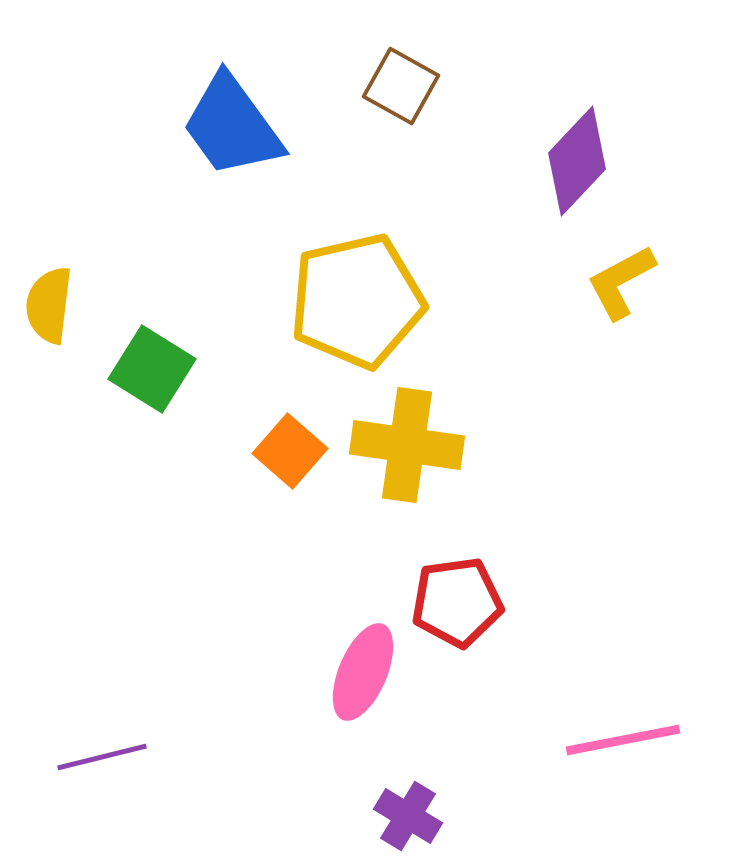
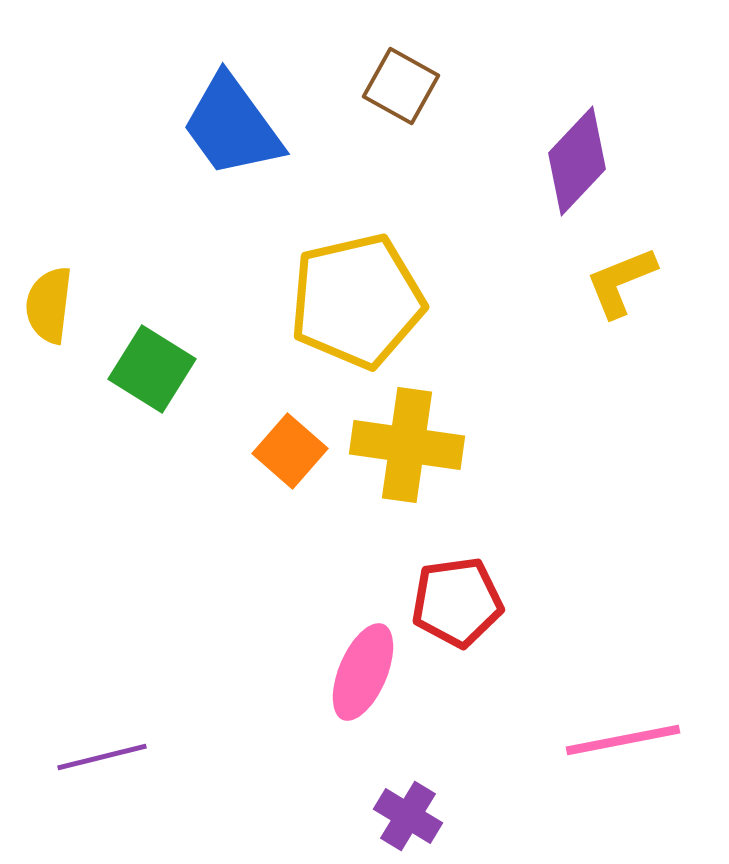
yellow L-shape: rotated 6 degrees clockwise
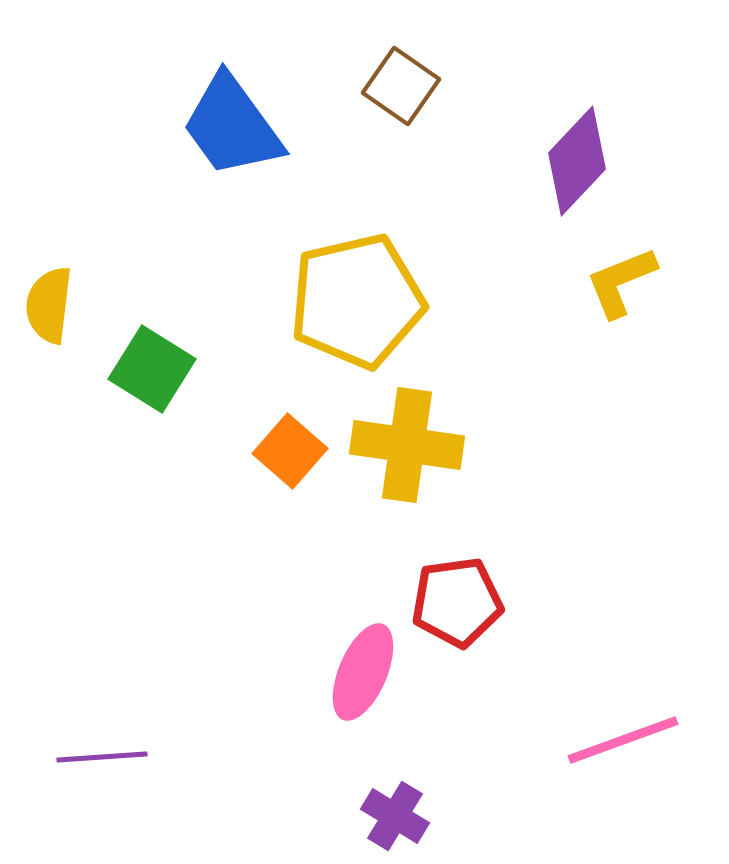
brown square: rotated 6 degrees clockwise
pink line: rotated 9 degrees counterclockwise
purple line: rotated 10 degrees clockwise
purple cross: moved 13 px left
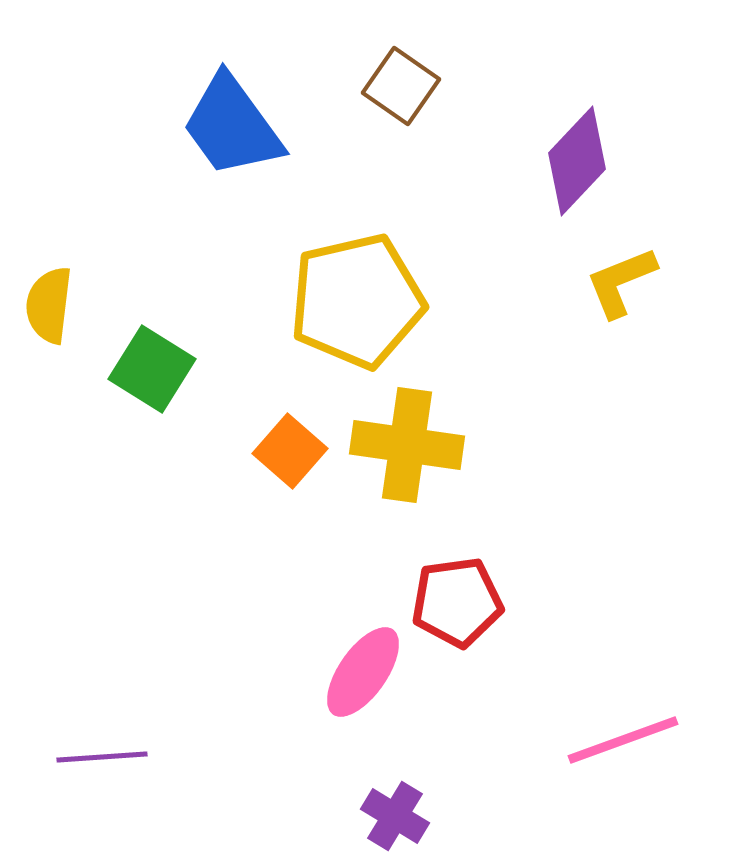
pink ellipse: rotated 12 degrees clockwise
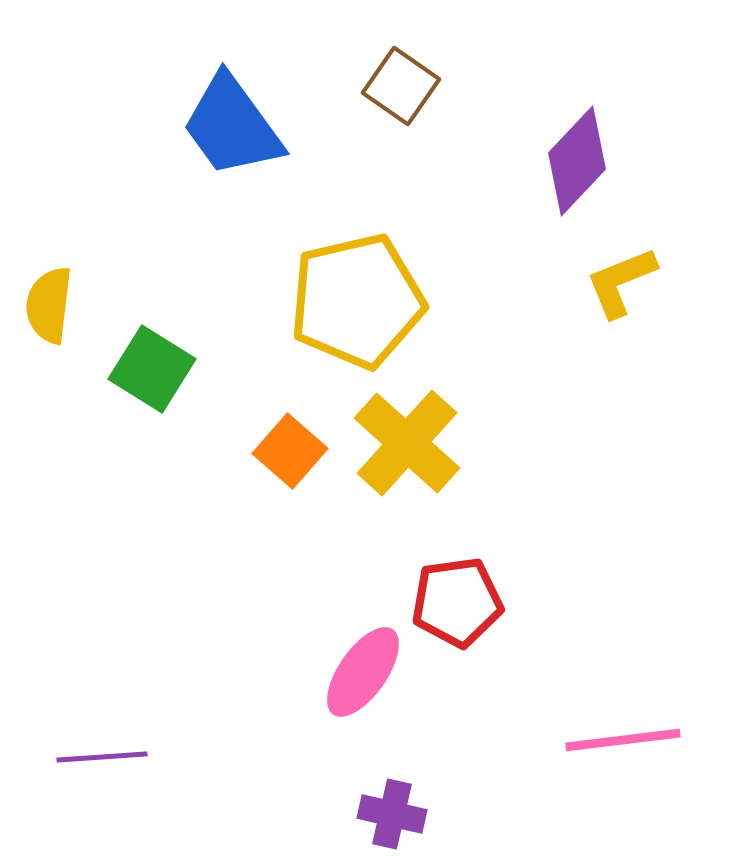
yellow cross: moved 2 px up; rotated 34 degrees clockwise
pink line: rotated 13 degrees clockwise
purple cross: moved 3 px left, 2 px up; rotated 18 degrees counterclockwise
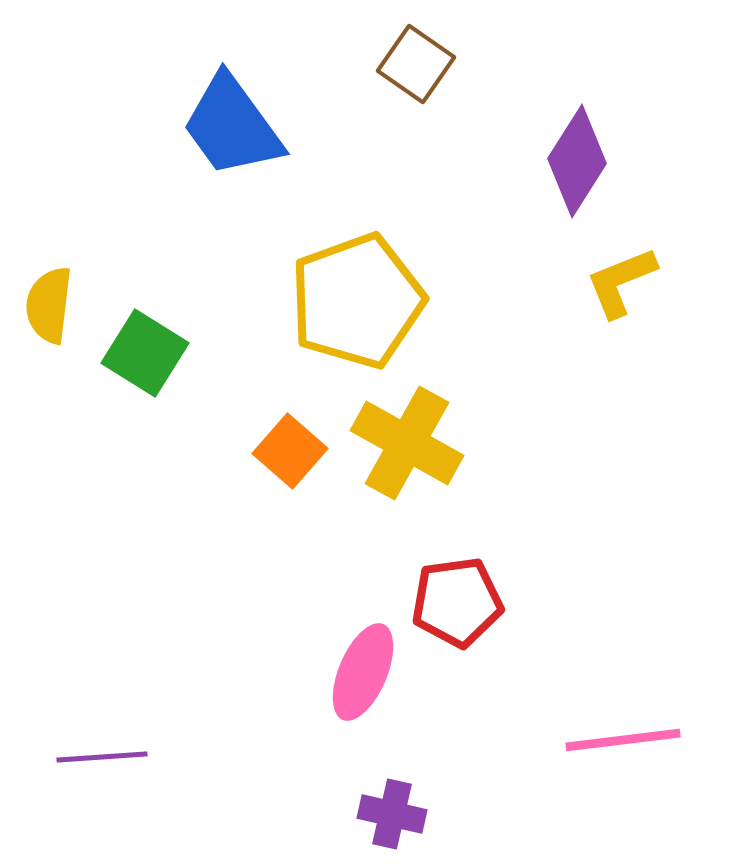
brown square: moved 15 px right, 22 px up
purple diamond: rotated 11 degrees counterclockwise
yellow pentagon: rotated 7 degrees counterclockwise
green square: moved 7 px left, 16 px up
yellow cross: rotated 13 degrees counterclockwise
pink ellipse: rotated 12 degrees counterclockwise
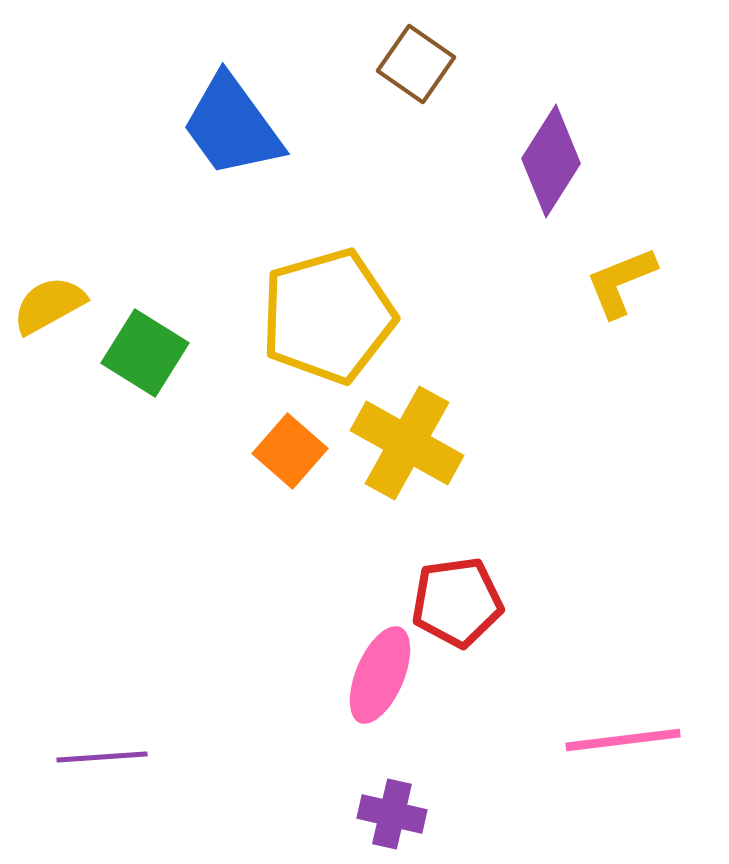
purple diamond: moved 26 px left
yellow pentagon: moved 29 px left, 15 px down; rotated 4 degrees clockwise
yellow semicircle: rotated 54 degrees clockwise
pink ellipse: moved 17 px right, 3 px down
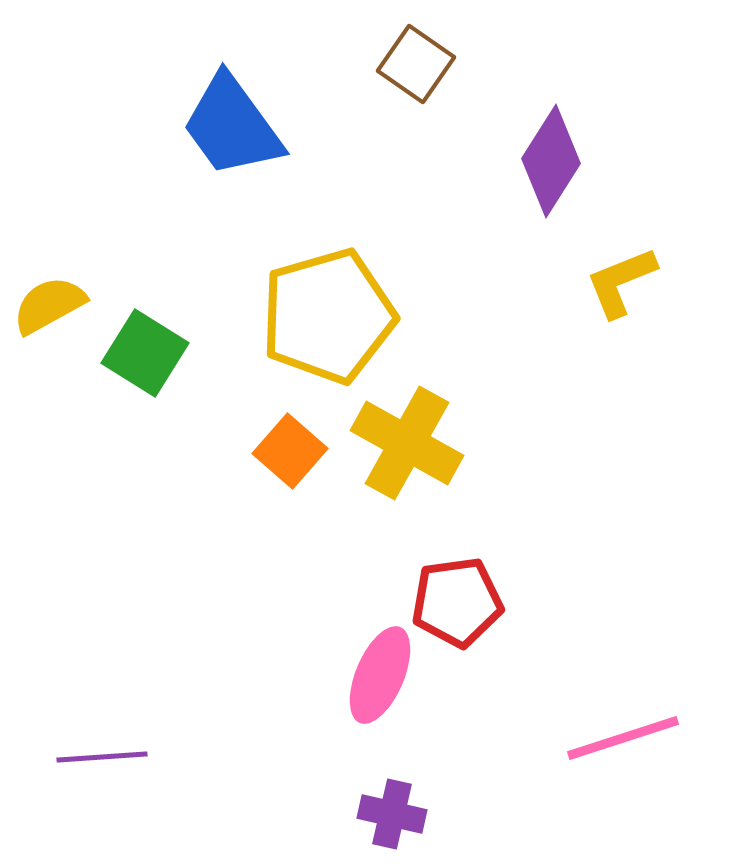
pink line: moved 2 px up; rotated 11 degrees counterclockwise
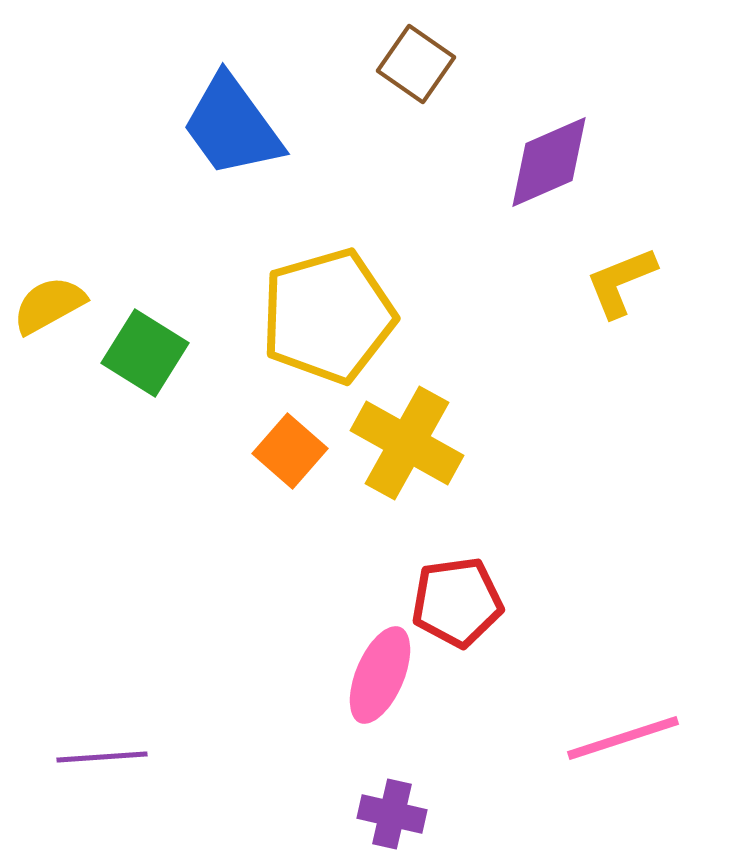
purple diamond: moved 2 px left, 1 px down; rotated 34 degrees clockwise
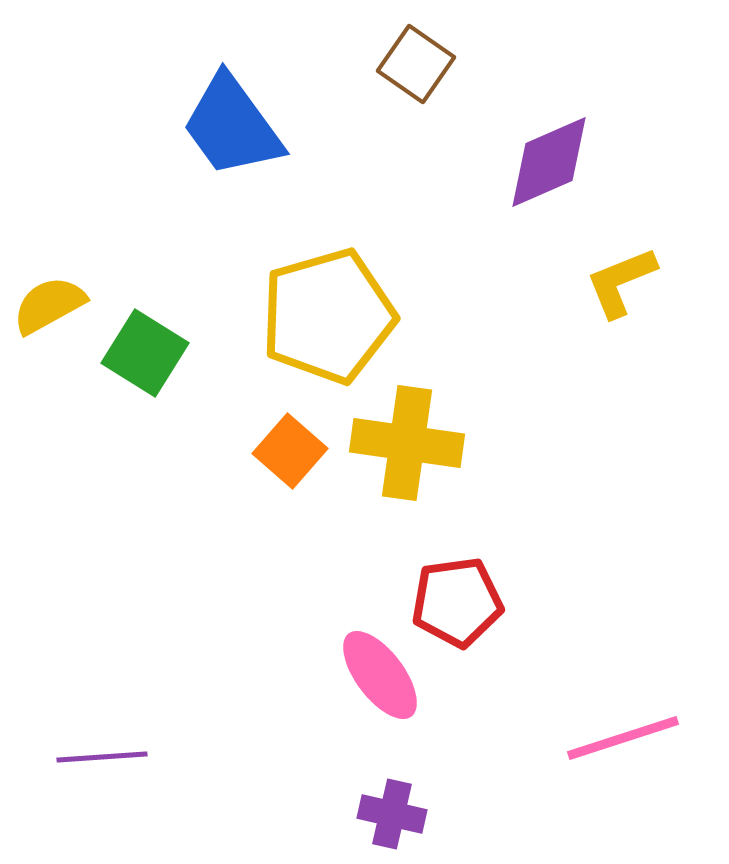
yellow cross: rotated 21 degrees counterclockwise
pink ellipse: rotated 60 degrees counterclockwise
